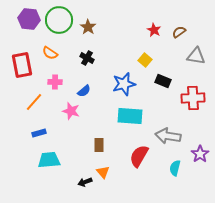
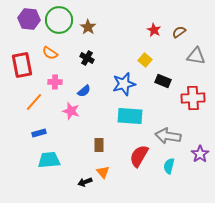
cyan semicircle: moved 6 px left, 2 px up
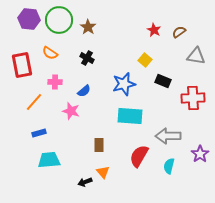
gray arrow: rotated 10 degrees counterclockwise
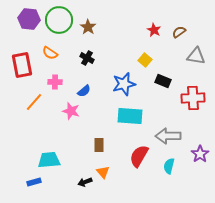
blue rectangle: moved 5 px left, 49 px down
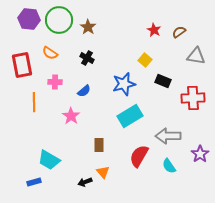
orange line: rotated 42 degrees counterclockwise
pink star: moved 5 px down; rotated 18 degrees clockwise
cyan rectangle: rotated 35 degrees counterclockwise
cyan trapezoid: rotated 145 degrees counterclockwise
cyan semicircle: rotated 49 degrees counterclockwise
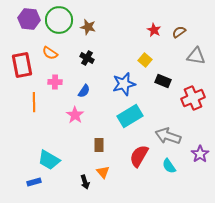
brown star: rotated 21 degrees counterclockwise
blue semicircle: rotated 16 degrees counterclockwise
red cross: rotated 20 degrees counterclockwise
pink star: moved 4 px right, 1 px up
gray arrow: rotated 20 degrees clockwise
black arrow: rotated 88 degrees counterclockwise
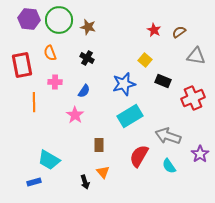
orange semicircle: rotated 35 degrees clockwise
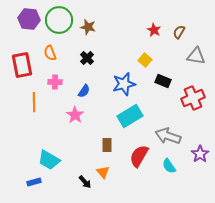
brown semicircle: rotated 24 degrees counterclockwise
black cross: rotated 16 degrees clockwise
brown rectangle: moved 8 px right
black arrow: rotated 24 degrees counterclockwise
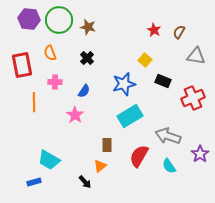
orange triangle: moved 3 px left, 6 px up; rotated 32 degrees clockwise
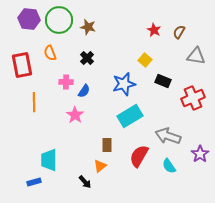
pink cross: moved 11 px right
cyan trapezoid: rotated 60 degrees clockwise
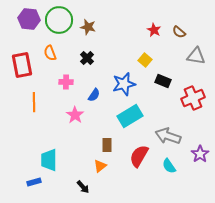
brown semicircle: rotated 80 degrees counterclockwise
blue semicircle: moved 10 px right, 4 px down
black arrow: moved 2 px left, 5 px down
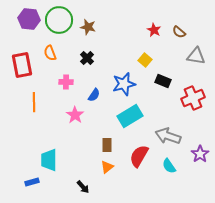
orange triangle: moved 7 px right, 1 px down
blue rectangle: moved 2 px left
